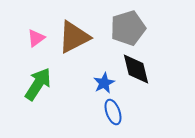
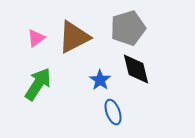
blue star: moved 4 px left, 3 px up; rotated 10 degrees counterclockwise
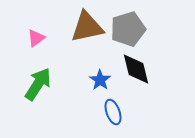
gray pentagon: moved 1 px down
brown triangle: moved 13 px right, 10 px up; rotated 15 degrees clockwise
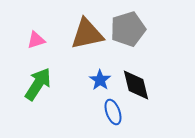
brown triangle: moved 7 px down
pink triangle: moved 2 px down; rotated 18 degrees clockwise
black diamond: moved 16 px down
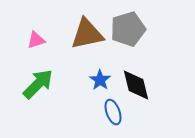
green arrow: rotated 12 degrees clockwise
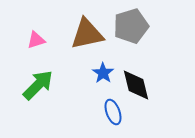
gray pentagon: moved 3 px right, 3 px up
blue star: moved 3 px right, 7 px up
green arrow: moved 1 px down
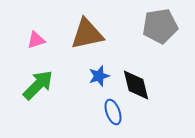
gray pentagon: moved 29 px right; rotated 8 degrees clockwise
blue star: moved 4 px left, 3 px down; rotated 20 degrees clockwise
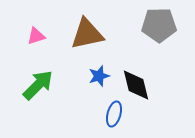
gray pentagon: moved 1 px left, 1 px up; rotated 8 degrees clockwise
pink triangle: moved 4 px up
blue ellipse: moved 1 px right, 2 px down; rotated 35 degrees clockwise
